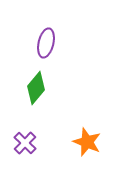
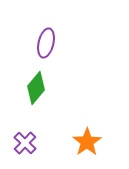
orange star: rotated 16 degrees clockwise
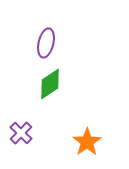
green diamond: moved 14 px right, 4 px up; rotated 16 degrees clockwise
purple cross: moved 4 px left, 10 px up
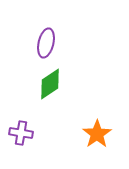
purple cross: rotated 35 degrees counterclockwise
orange star: moved 10 px right, 8 px up
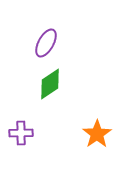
purple ellipse: rotated 16 degrees clockwise
purple cross: rotated 10 degrees counterclockwise
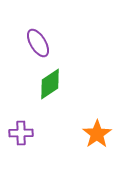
purple ellipse: moved 8 px left; rotated 60 degrees counterclockwise
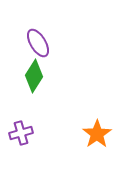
green diamond: moved 16 px left, 8 px up; rotated 24 degrees counterclockwise
purple cross: rotated 15 degrees counterclockwise
